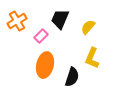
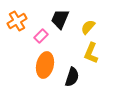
yellow L-shape: moved 1 px left, 5 px up
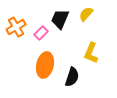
orange cross: moved 1 px left, 6 px down
yellow semicircle: moved 2 px left, 13 px up
pink rectangle: moved 3 px up
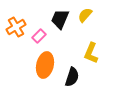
yellow semicircle: moved 1 px left, 1 px down
pink rectangle: moved 2 px left, 3 px down
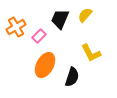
yellow L-shape: rotated 50 degrees counterclockwise
orange ellipse: rotated 15 degrees clockwise
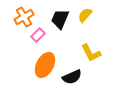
orange cross: moved 8 px right, 10 px up
pink rectangle: moved 1 px left, 1 px up
black semicircle: rotated 48 degrees clockwise
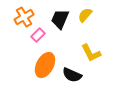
black semicircle: moved 2 px up; rotated 48 degrees clockwise
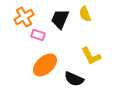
yellow semicircle: moved 1 px up; rotated 63 degrees counterclockwise
pink rectangle: rotated 64 degrees clockwise
yellow L-shape: moved 3 px down
orange ellipse: rotated 20 degrees clockwise
black semicircle: moved 2 px right, 4 px down
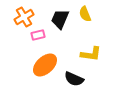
pink rectangle: rotated 32 degrees counterclockwise
yellow L-shape: moved 2 px up; rotated 55 degrees counterclockwise
